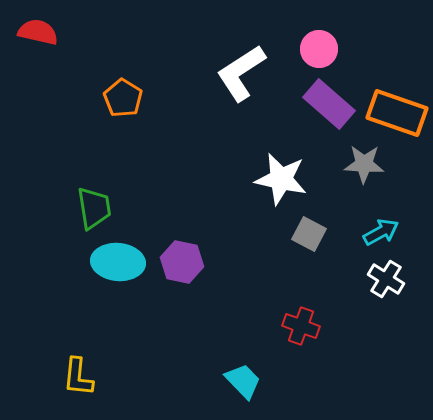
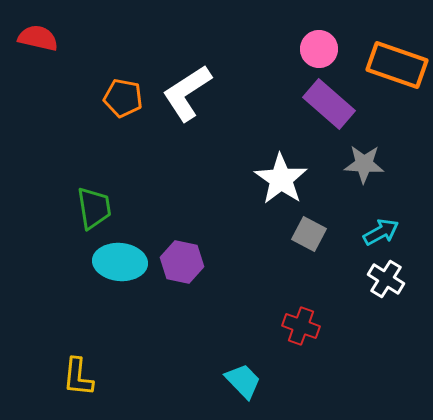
red semicircle: moved 6 px down
white L-shape: moved 54 px left, 20 px down
orange pentagon: rotated 21 degrees counterclockwise
orange rectangle: moved 48 px up
white star: rotated 22 degrees clockwise
cyan ellipse: moved 2 px right
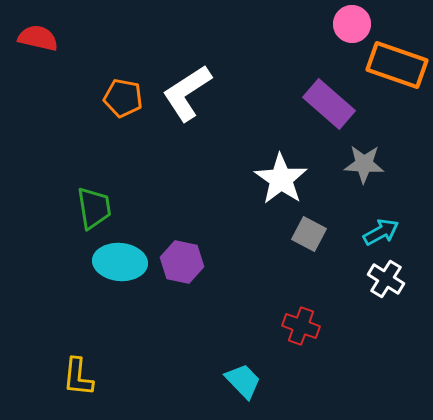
pink circle: moved 33 px right, 25 px up
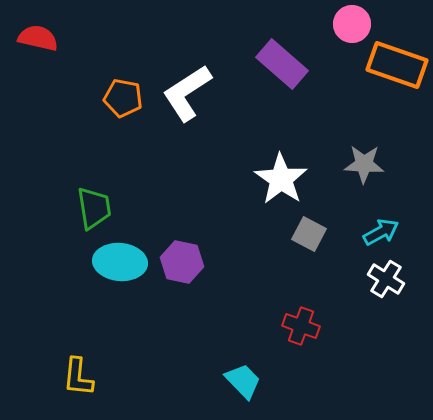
purple rectangle: moved 47 px left, 40 px up
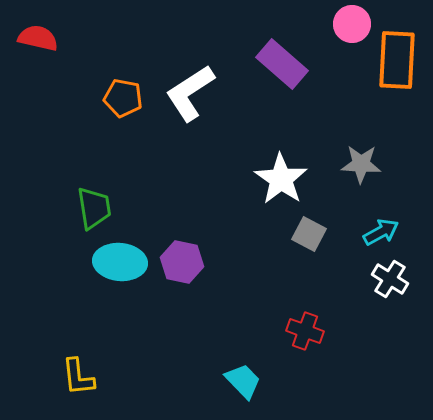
orange rectangle: moved 5 px up; rotated 74 degrees clockwise
white L-shape: moved 3 px right
gray star: moved 3 px left
white cross: moved 4 px right
red cross: moved 4 px right, 5 px down
yellow L-shape: rotated 12 degrees counterclockwise
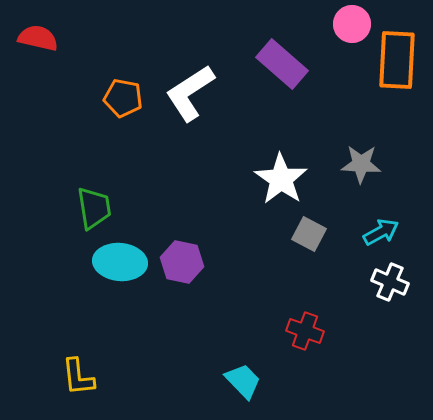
white cross: moved 3 px down; rotated 9 degrees counterclockwise
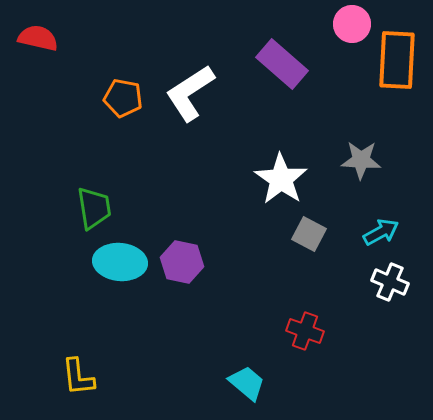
gray star: moved 4 px up
cyan trapezoid: moved 4 px right, 2 px down; rotated 6 degrees counterclockwise
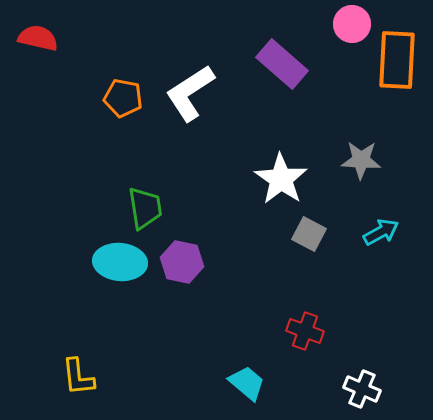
green trapezoid: moved 51 px right
white cross: moved 28 px left, 107 px down
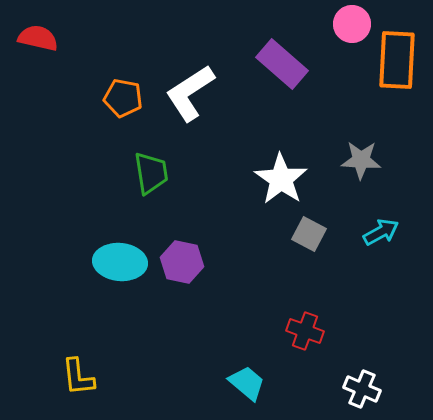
green trapezoid: moved 6 px right, 35 px up
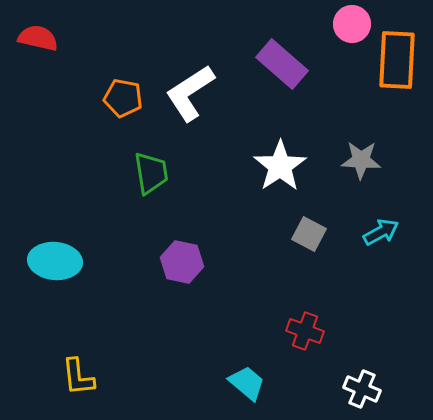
white star: moved 1 px left, 13 px up; rotated 4 degrees clockwise
cyan ellipse: moved 65 px left, 1 px up
